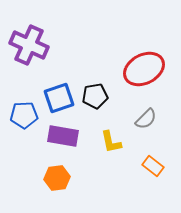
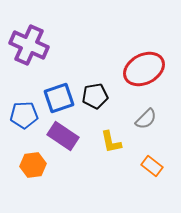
purple rectangle: rotated 24 degrees clockwise
orange rectangle: moved 1 px left
orange hexagon: moved 24 px left, 13 px up
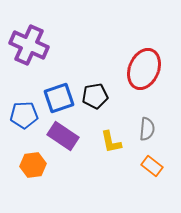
red ellipse: rotated 39 degrees counterclockwise
gray semicircle: moved 1 px right, 10 px down; rotated 40 degrees counterclockwise
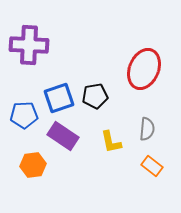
purple cross: rotated 21 degrees counterclockwise
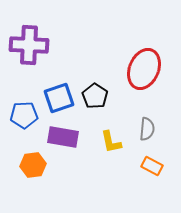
black pentagon: rotated 30 degrees counterclockwise
purple rectangle: moved 1 px down; rotated 24 degrees counterclockwise
orange rectangle: rotated 10 degrees counterclockwise
